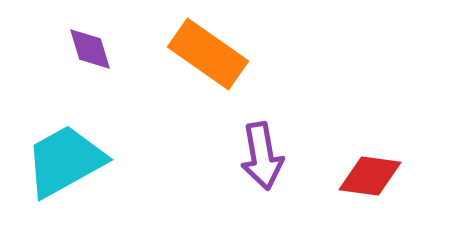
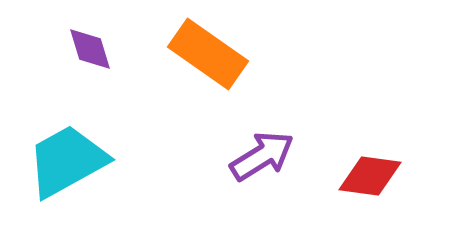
purple arrow: rotated 112 degrees counterclockwise
cyan trapezoid: moved 2 px right
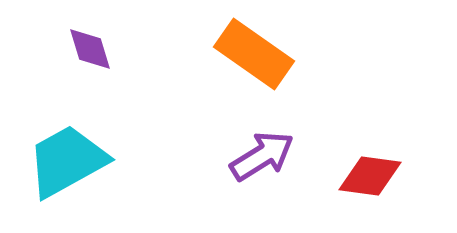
orange rectangle: moved 46 px right
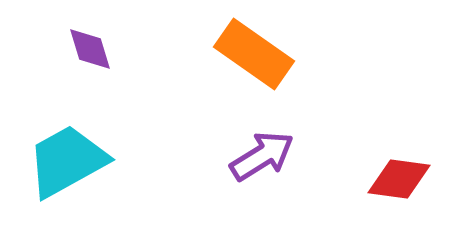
red diamond: moved 29 px right, 3 px down
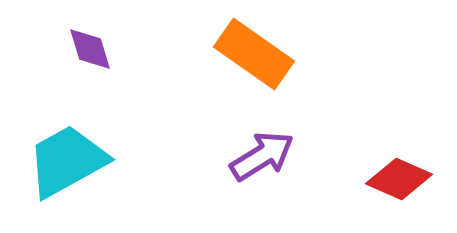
red diamond: rotated 16 degrees clockwise
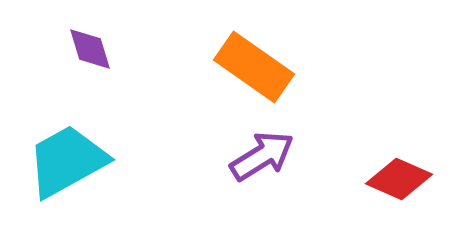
orange rectangle: moved 13 px down
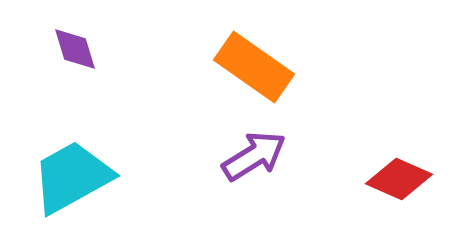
purple diamond: moved 15 px left
purple arrow: moved 8 px left
cyan trapezoid: moved 5 px right, 16 px down
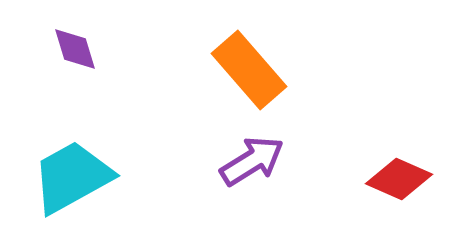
orange rectangle: moved 5 px left, 3 px down; rotated 14 degrees clockwise
purple arrow: moved 2 px left, 5 px down
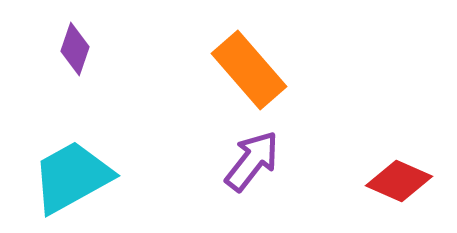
purple diamond: rotated 36 degrees clockwise
purple arrow: rotated 20 degrees counterclockwise
red diamond: moved 2 px down
